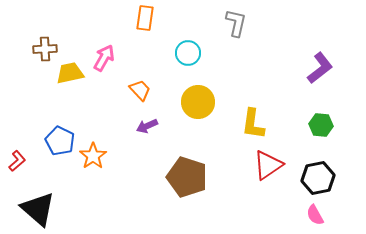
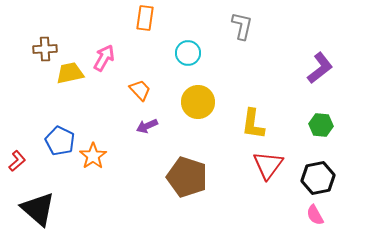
gray L-shape: moved 6 px right, 3 px down
red triangle: rotated 20 degrees counterclockwise
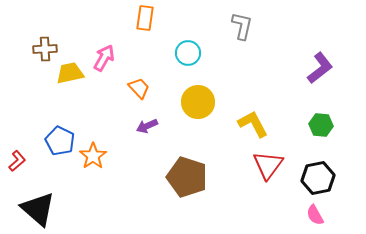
orange trapezoid: moved 1 px left, 2 px up
yellow L-shape: rotated 144 degrees clockwise
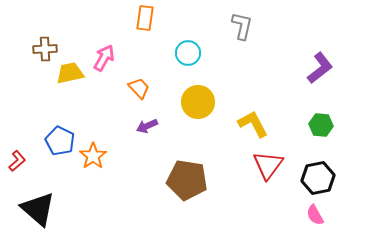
brown pentagon: moved 3 px down; rotated 9 degrees counterclockwise
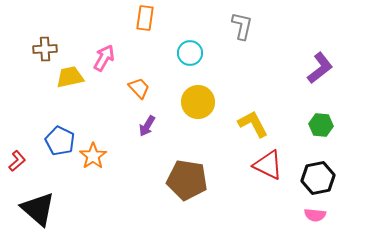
cyan circle: moved 2 px right
yellow trapezoid: moved 4 px down
purple arrow: rotated 35 degrees counterclockwise
red triangle: rotated 40 degrees counterclockwise
pink semicircle: rotated 55 degrees counterclockwise
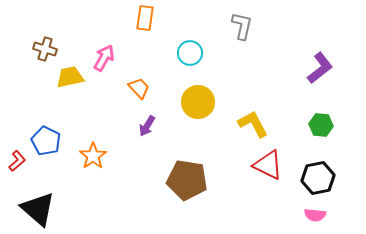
brown cross: rotated 20 degrees clockwise
blue pentagon: moved 14 px left
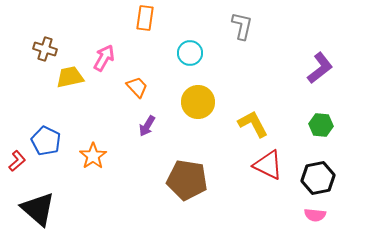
orange trapezoid: moved 2 px left, 1 px up
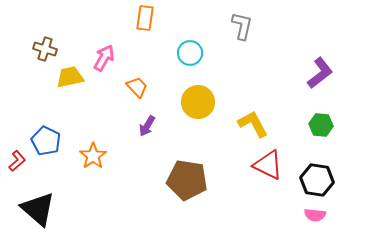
purple L-shape: moved 5 px down
black hexagon: moved 1 px left, 2 px down; rotated 20 degrees clockwise
